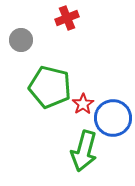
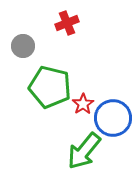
red cross: moved 5 px down
gray circle: moved 2 px right, 6 px down
green arrow: rotated 24 degrees clockwise
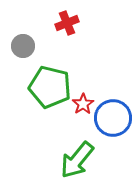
green arrow: moved 7 px left, 9 px down
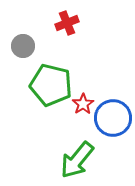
green pentagon: moved 1 px right, 2 px up
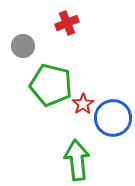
green arrow: rotated 135 degrees clockwise
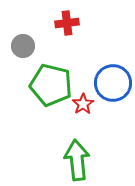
red cross: rotated 15 degrees clockwise
blue circle: moved 35 px up
